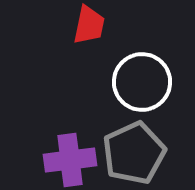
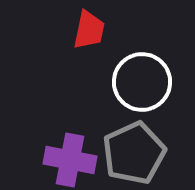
red trapezoid: moved 5 px down
purple cross: rotated 18 degrees clockwise
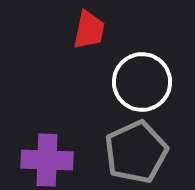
gray pentagon: moved 2 px right, 1 px up
purple cross: moved 23 px left; rotated 9 degrees counterclockwise
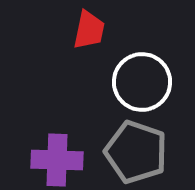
gray pentagon: rotated 28 degrees counterclockwise
purple cross: moved 10 px right
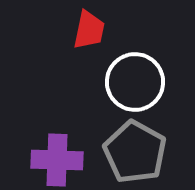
white circle: moved 7 px left
gray pentagon: moved 1 px left; rotated 10 degrees clockwise
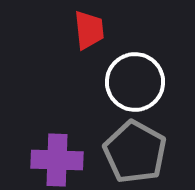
red trapezoid: rotated 18 degrees counterclockwise
